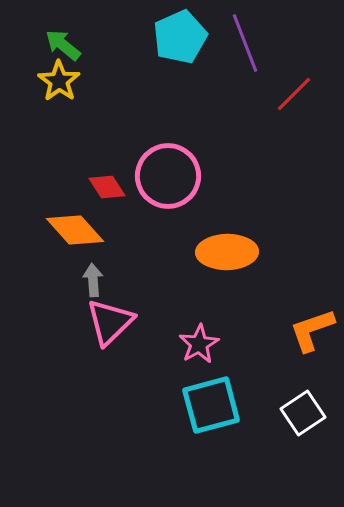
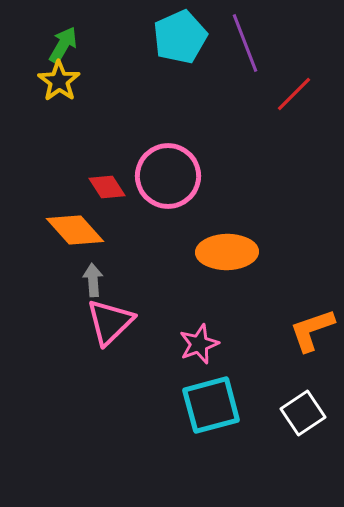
green arrow: rotated 81 degrees clockwise
pink star: rotated 9 degrees clockwise
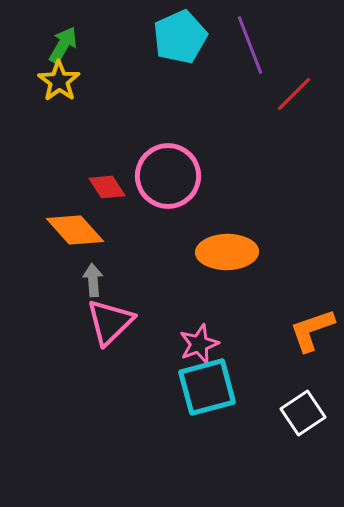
purple line: moved 5 px right, 2 px down
cyan square: moved 4 px left, 18 px up
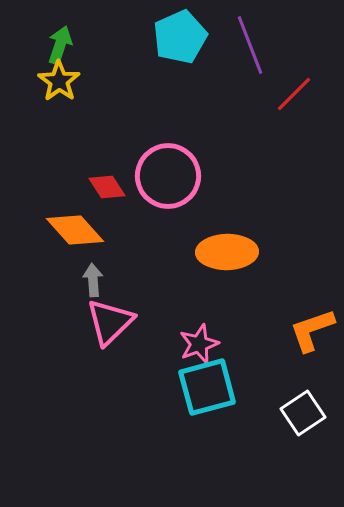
green arrow: moved 3 px left; rotated 12 degrees counterclockwise
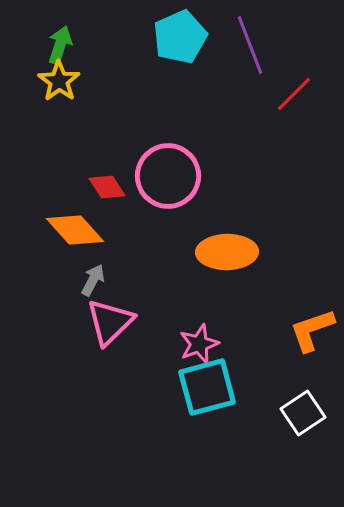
gray arrow: rotated 32 degrees clockwise
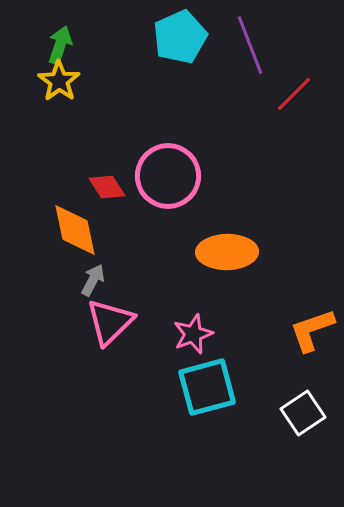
orange diamond: rotated 30 degrees clockwise
pink star: moved 6 px left, 10 px up
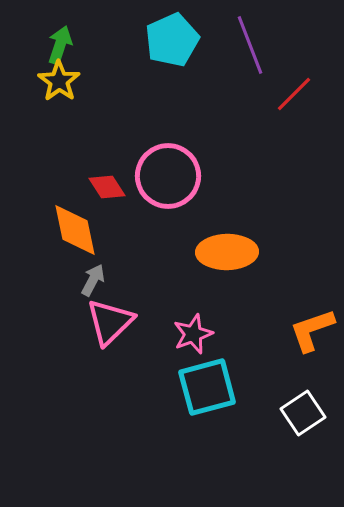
cyan pentagon: moved 8 px left, 3 px down
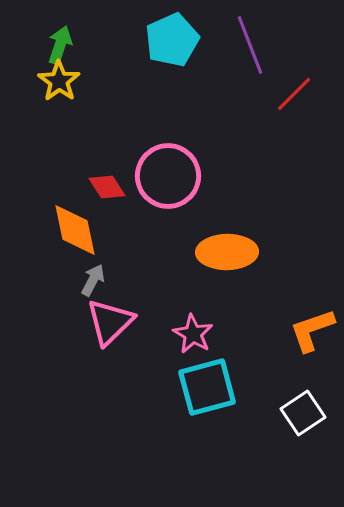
pink star: rotated 21 degrees counterclockwise
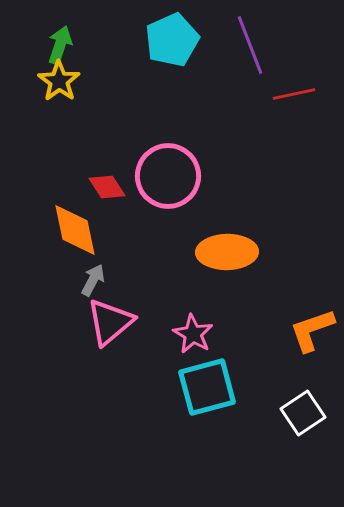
red line: rotated 33 degrees clockwise
pink triangle: rotated 4 degrees clockwise
